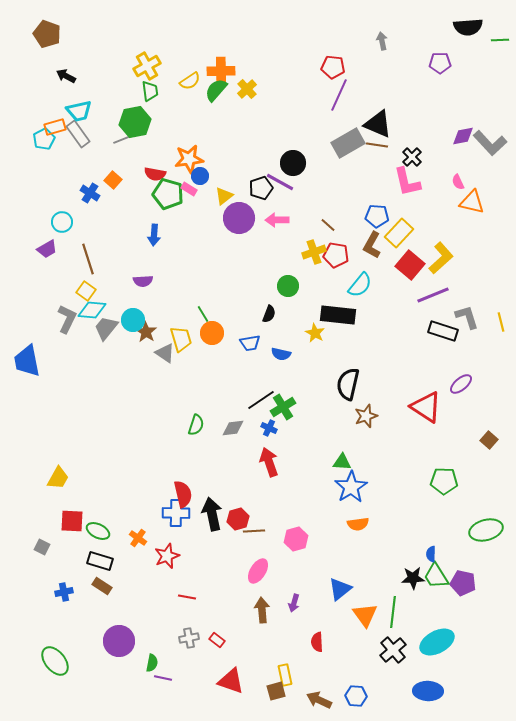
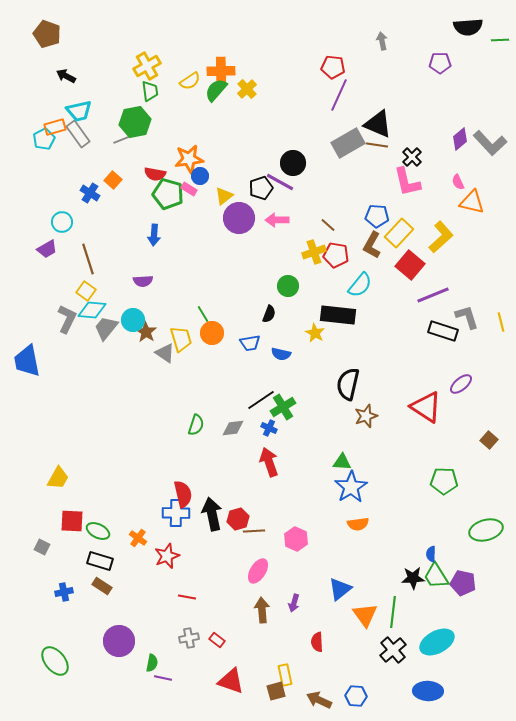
purple diamond at (463, 136): moved 3 px left, 3 px down; rotated 30 degrees counterclockwise
yellow L-shape at (441, 258): moved 21 px up
pink hexagon at (296, 539): rotated 20 degrees counterclockwise
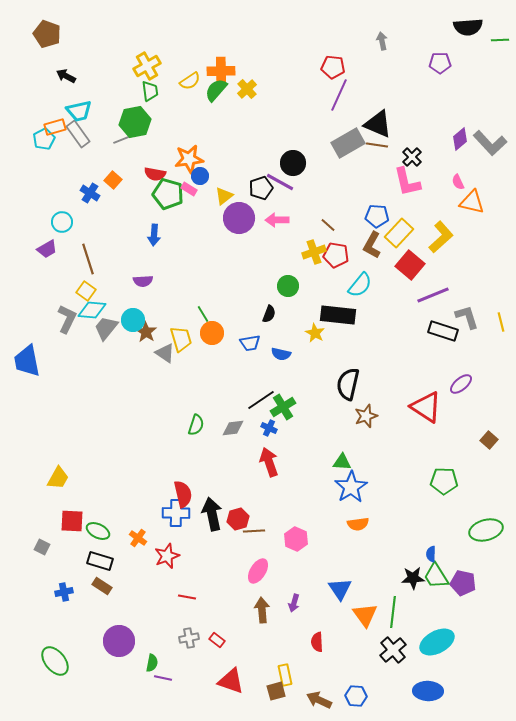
blue triangle at (340, 589): rotated 25 degrees counterclockwise
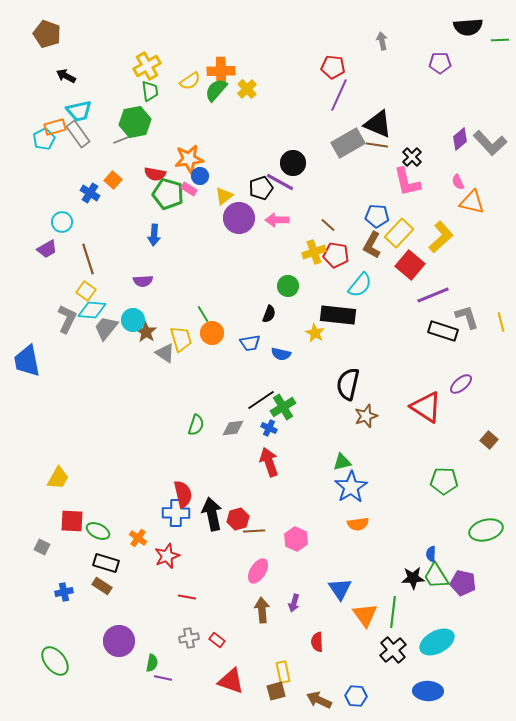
green triangle at (342, 462): rotated 18 degrees counterclockwise
black rectangle at (100, 561): moved 6 px right, 2 px down
yellow rectangle at (285, 675): moved 2 px left, 3 px up
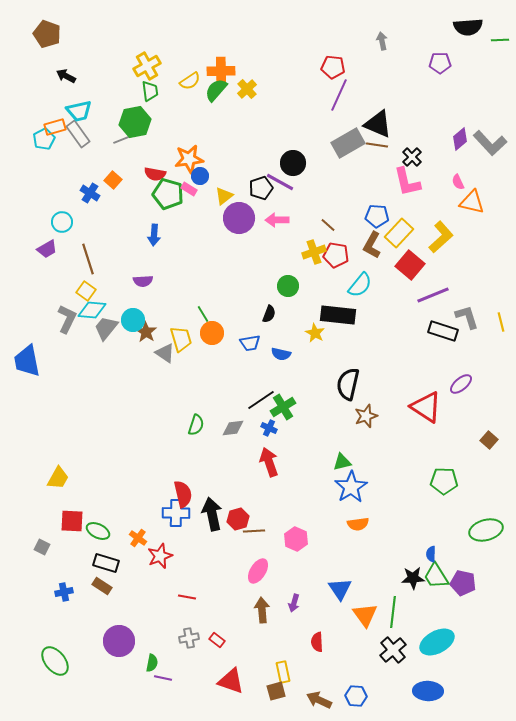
red star at (167, 556): moved 7 px left
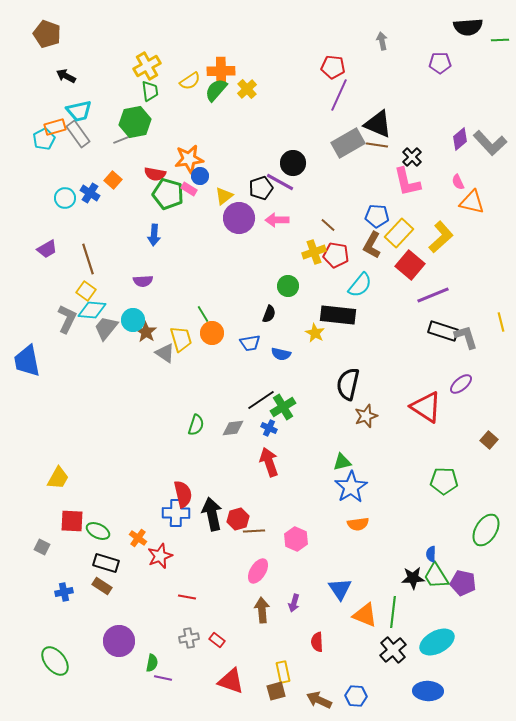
cyan circle at (62, 222): moved 3 px right, 24 px up
gray L-shape at (467, 317): moved 1 px left, 20 px down
green ellipse at (486, 530): rotated 44 degrees counterclockwise
orange triangle at (365, 615): rotated 32 degrees counterclockwise
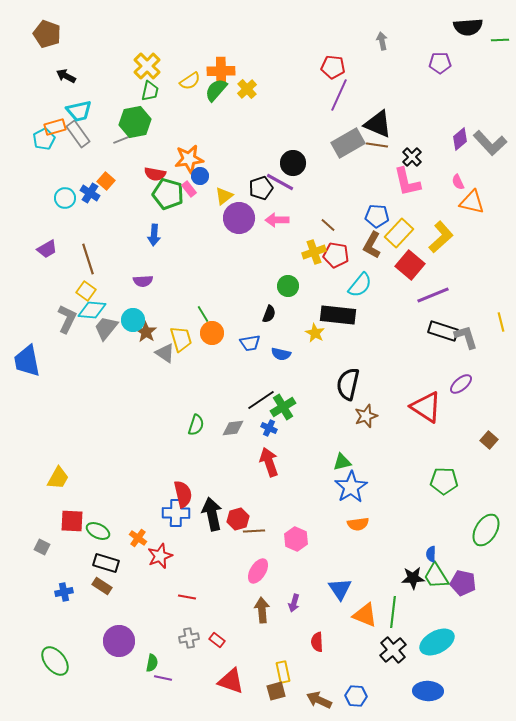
yellow cross at (147, 66): rotated 16 degrees counterclockwise
green trapezoid at (150, 91): rotated 20 degrees clockwise
orange square at (113, 180): moved 7 px left, 1 px down
pink rectangle at (189, 189): rotated 21 degrees clockwise
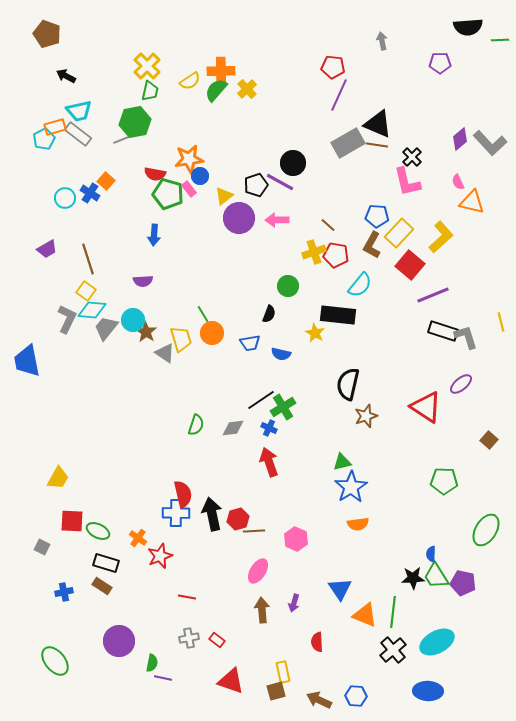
gray rectangle at (78, 134): rotated 16 degrees counterclockwise
black pentagon at (261, 188): moved 5 px left, 3 px up
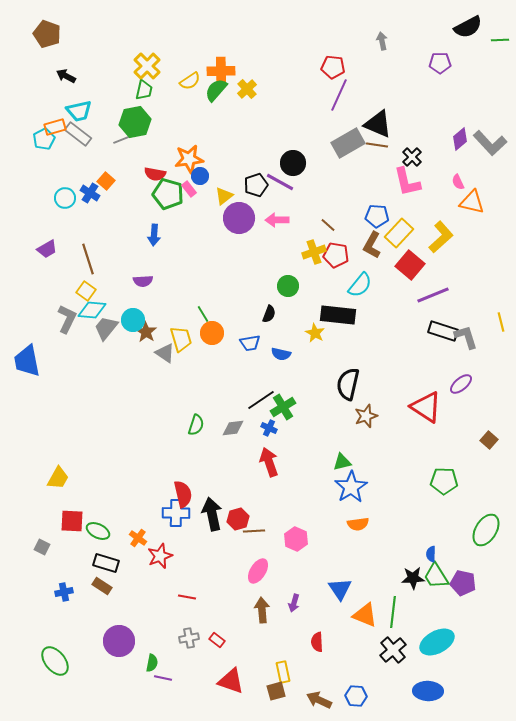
black semicircle at (468, 27): rotated 24 degrees counterclockwise
green trapezoid at (150, 91): moved 6 px left, 1 px up
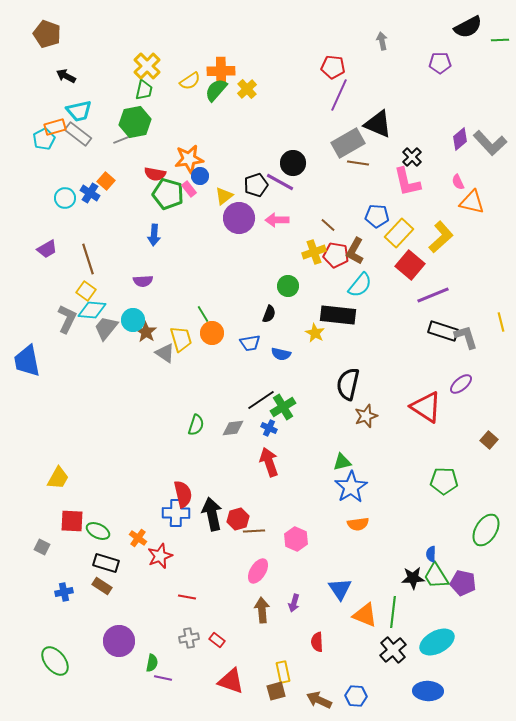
brown line at (377, 145): moved 19 px left, 18 px down
brown L-shape at (372, 245): moved 17 px left, 6 px down
